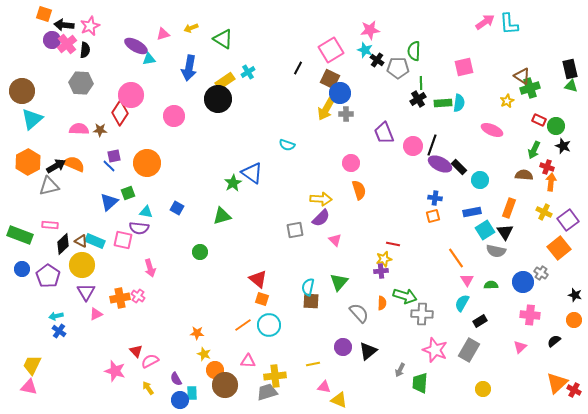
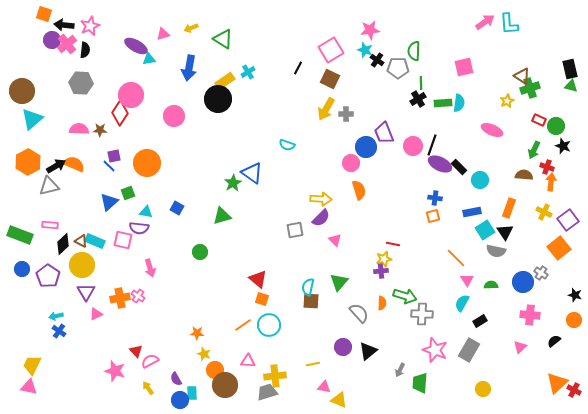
blue circle at (340, 93): moved 26 px right, 54 px down
orange line at (456, 258): rotated 10 degrees counterclockwise
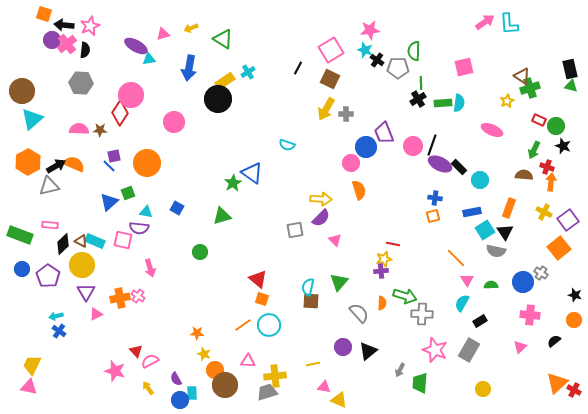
pink circle at (174, 116): moved 6 px down
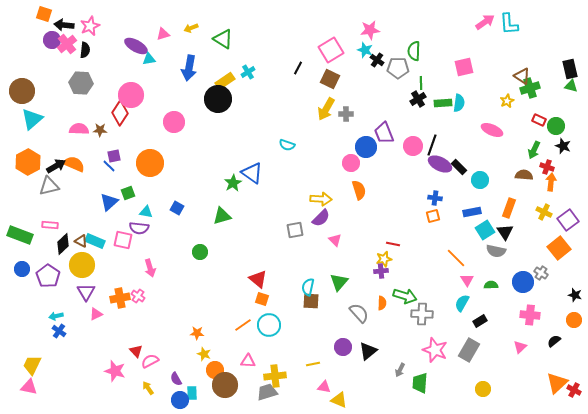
orange circle at (147, 163): moved 3 px right
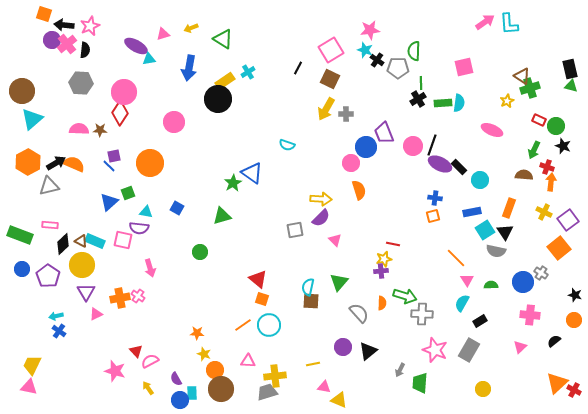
pink circle at (131, 95): moved 7 px left, 3 px up
black arrow at (56, 166): moved 3 px up
brown circle at (225, 385): moved 4 px left, 4 px down
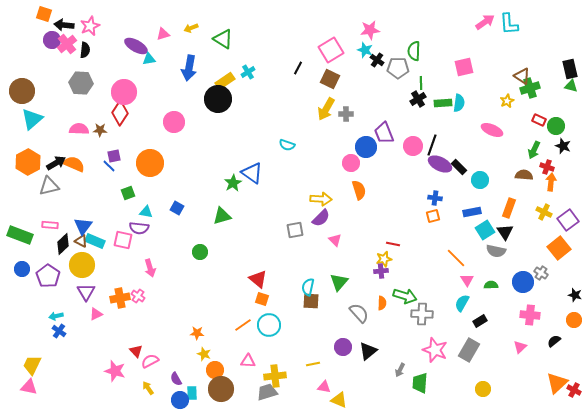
blue triangle at (109, 202): moved 26 px left, 24 px down; rotated 12 degrees counterclockwise
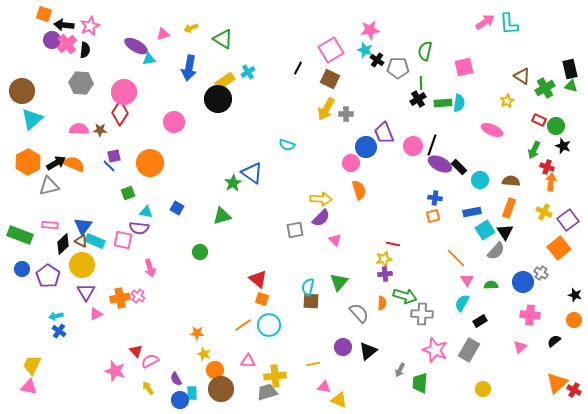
green semicircle at (414, 51): moved 11 px right; rotated 12 degrees clockwise
green cross at (530, 88): moved 15 px right; rotated 12 degrees counterclockwise
brown semicircle at (524, 175): moved 13 px left, 6 px down
gray semicircle at (496, 251): rotated 60 degrees counterclockwise
purple cross at (381, 271): moved 4 px right, 3 px down
